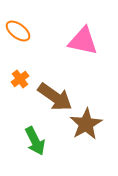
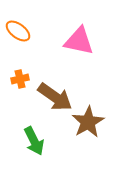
pink triangle: moved 4 px left
orange cross: rotated 24 degrees clockwise
brown star: moved 2 px right, 2 px up
green arrow: moved 1 px left
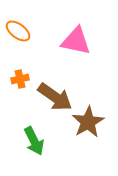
pink triangle: moved 3 px left
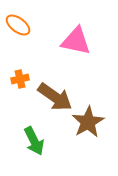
orange ellipse: moved 6 px up
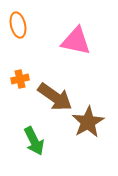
orange ellipse: rotated 40 degrees clockwise
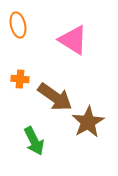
pink triangle: moved 3 px left, 1 px up; rotated 20 degrees clockwise
orange cross: rotated 18 degrees clockwise
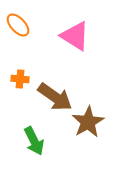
orange ellipse: rotated 30 degrees counterclockwise
pink triangle: moved 2 px right, 4 px up
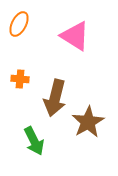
orange ellipse: moved 1 px right, 1 px up; rotated 70 degrees clockwise
brown arrow: moved 1 px down; rotated 69 degrees clockwise
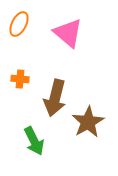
pink triangle: moved 7 px left, 3 px up; rotated 8 degrees clockwise
